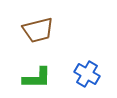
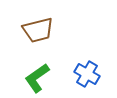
green L-shape: rotated 144 degrees clockwise
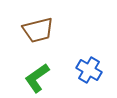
blue cross: moved 2 px right, 4 px up
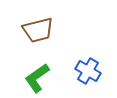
blue cross: moved 1 px left, 1 px down
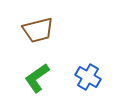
blue cross: moved 6 px down
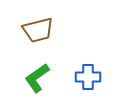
blue cross: rotated 30 degrees counterclockwise
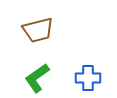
blue cross: moved 1 px down
